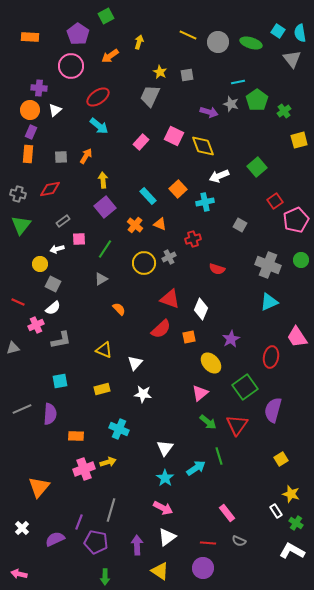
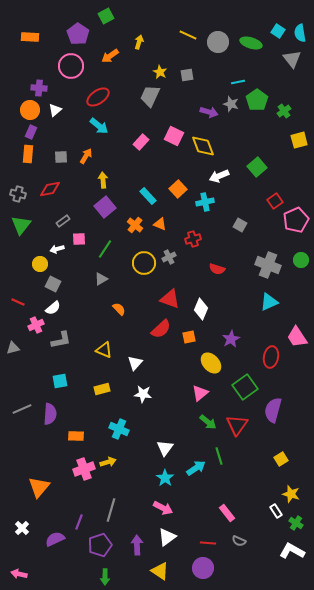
purple pentagon at (96, 542): moved 4 px right, 3 px down; rotated 30 degrees counterclockwise
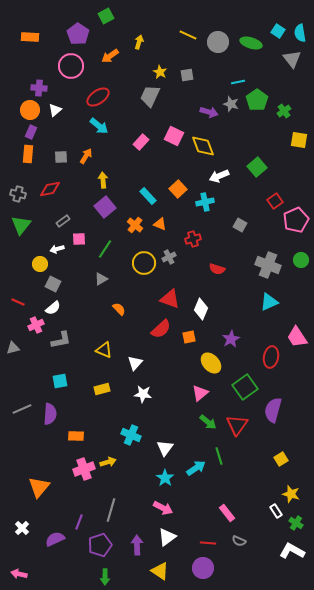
yellow square at (299, 140): rotated 24 degrees clockwise
cyan cross at (119, 429): moved 12 px right, 6 px down
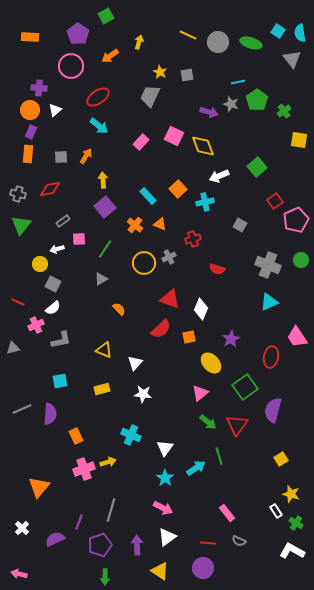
orange rectangle at (76, 436): rotated 63 degrees clockwise
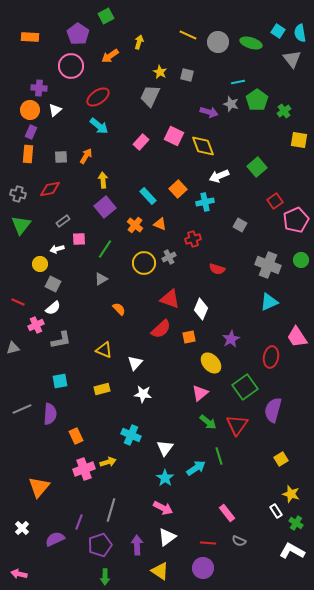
gray square at (187, 75): rotated 24 degrees clockwise
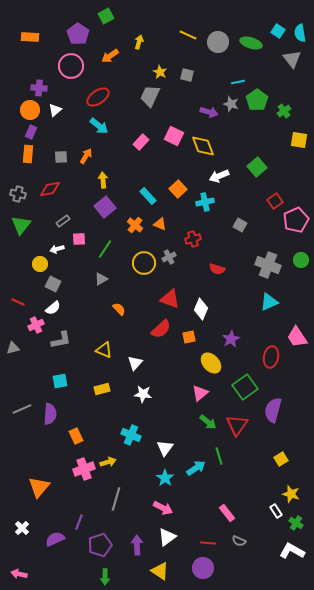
gray line at (111, 510): moved 5 px right, 11 px up
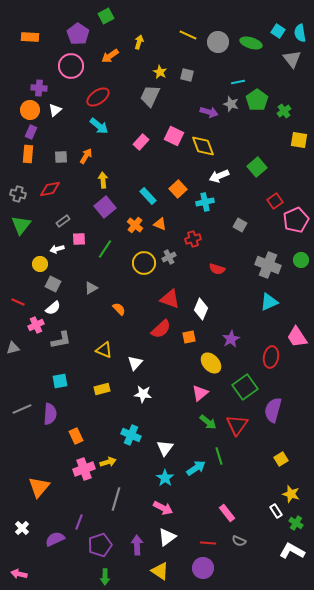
gray triangle at (101, 279): moved 10 px left, 9 px down
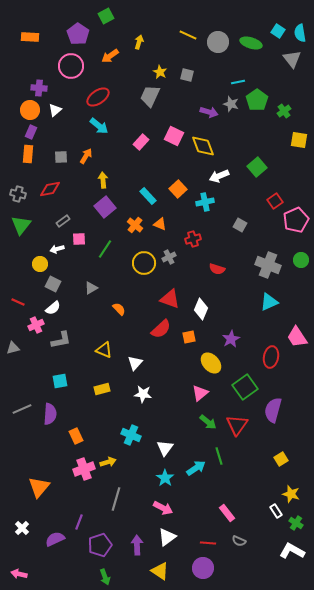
green arrow at (105, 577): rotated 21 degrees counterclockwise
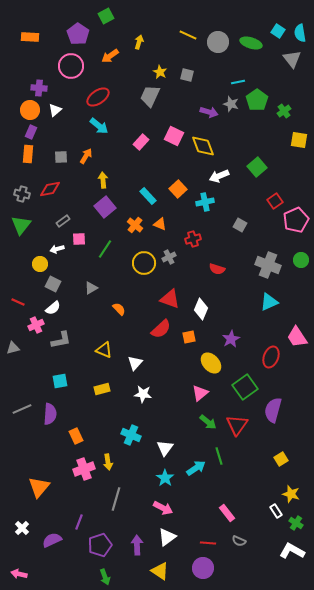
gray cross at (18, 194): moved 4 px right
red ellipse at (271, 357): rotated 10 degrees clockwise
yellow arrow at (108, 462): rotated 98 degrees clockwise
purple semicircle at (55, 539): moved 3 px left, 1 px down
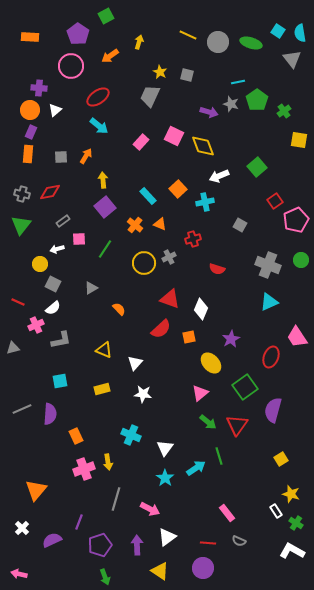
red diamond at (50, 189): moved 3 px down
orange triangle at (39, 487): moved 3 px left, 3 px down
pink arrow at (163, 508): moved 13 px left, 1 px down
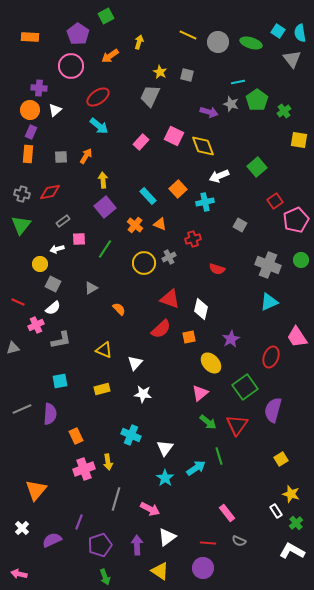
white diamond at (201, 309): rotated 10 degrees counterclockwise
green cross at (296, 523): rotated 16 degrees clockwise
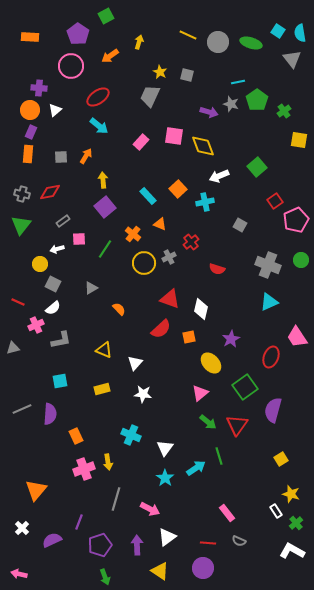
pink square at (174, 136): rotated 18 degrees counterclockwise
orange cross at (135, 225): moved 2 px left, 9 px down
red cross at (193, 239): moved 2 px left, 3 px down; rotated 21 degrees counterclockwise
